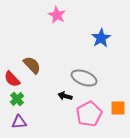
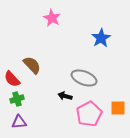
pink star: moved 5 px left, 3 px down
green cross: rotated 24 degrees clockwise
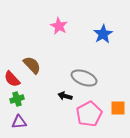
pink star: moved 7 px right, 8 px down
blue star: moved 2 px right, 4 px up
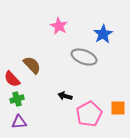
gray ellipse: moved 21 px up
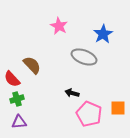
black arrow: moved 7 px right, 3 px up
pink pentagon: rotated 20 degrees counterclockwise
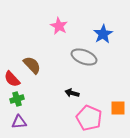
pink pentagon: moved 4 px down
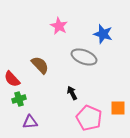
blue star: rotated 24 degrees counterclockwise
brown semicircle: moved 8 px right
black arrow: rotated 48 degrees clockwise
green cross: moved 2 px right
purple triangle: moved 11 px right
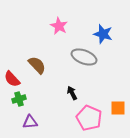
brown semicircle: moved 3 px left
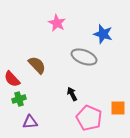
pink star: moved 2 px left, 3 px up
black arrow: moved 1 px down
